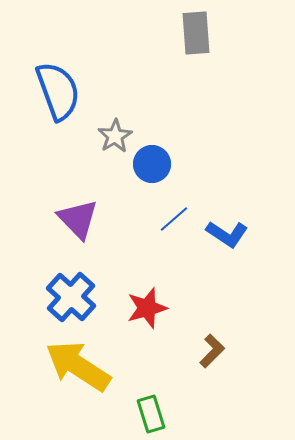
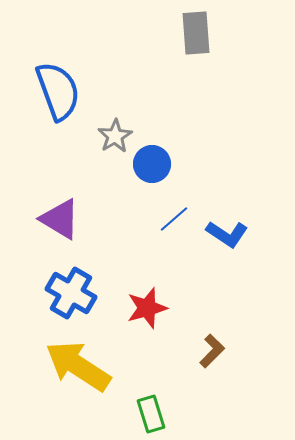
purple triangle: moved 18 px left; rotated 15 degrees counterclockwise
blue cross: moved 4 px up; rotated 12 degrees counterclockwise
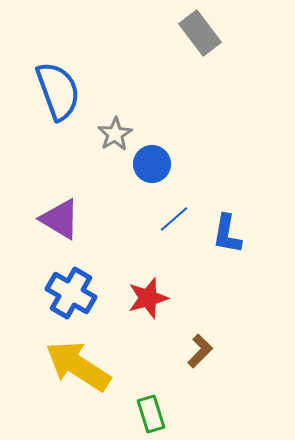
gray rectangle: moved 4 px right; rotated 33 degrees counterclockwise
gray star: moved 2 px up
blue L-shape: rotated 66 degrees clockwise
red star: moved 1 px right, 10 px up
brown L-shape: moved 12 px left
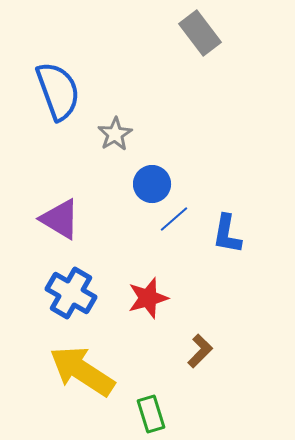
blue circle: moved 20 px down
yellow arrow: moved 4 px right, 5 px down
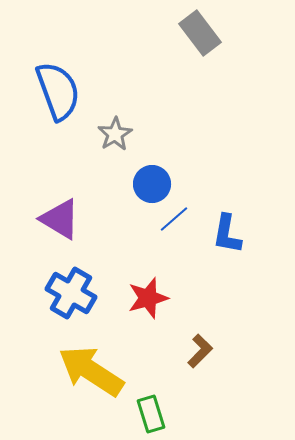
yellow arrow: moved 9 px right
